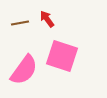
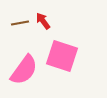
red arrow: moved 4 px left, 2 px down
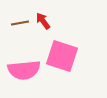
pink semicircle: rotated 48 degrees clockwise
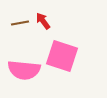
pink semicircle: rotated 12 degrees clockwise
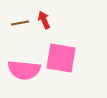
red arrow: moved 1 px right, 1 px up; rotated 12 degrees clockwise
pink square: moved 1 px left, 2 px down; rotated 8 degrees counterclockwise
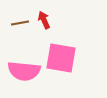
pink semicircle: moved 1 px down
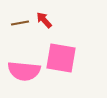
red arrow: rotated 18 degrees counterclockwise
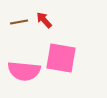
brown line: moved 1 px left, 1 px up
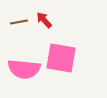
pink semicircle: moved 2 px up
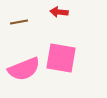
red arrow: moved 15 px right, 8 px up; rotated 42 degrees counterclockwise
pink semicircle: rotated 28 degrees counterclockwise
